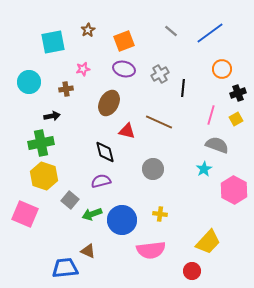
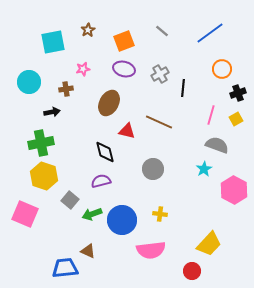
gray line: moved 9 px left
black arrow: moved 4 px up
yellow trapezoid: moved 1 px right, 2 px down
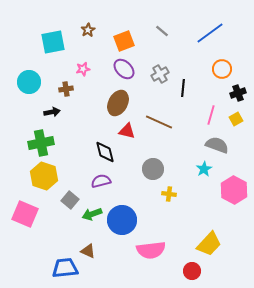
purple ellipse: rotated 30 degrees clockwise
brown ellipse: moved 9 px right
yellow cross: moved 9 px right, 20 px up
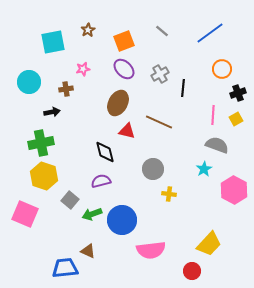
pink line: moved 2 px right; rotated 12 degrees counterclockwise
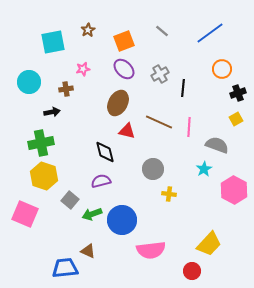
pink line: moved 24 px left, 12 px down
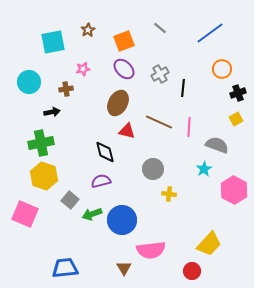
gray line: moved 2 px left, 3 px up
brown triangle: moved 36 px right, 17 px down; rotated 35 degrees clockwise
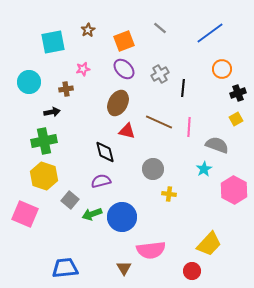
green cross: moved 3 px right, 2 px up
blue circle: moved 3 px up
